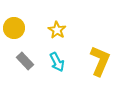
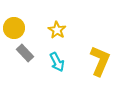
gray rectangle: moved 8 px up
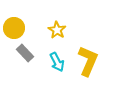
yellow L-shape: moved 12 px left
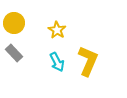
yellow circle: moved 5 px up
gray rectangle: moved 11 px left
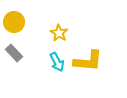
yellow circle: moved 1 px up
yellow star: moved 2 px right, 3 px down
yellow L-shape: rotated 72 degrees clockwise
